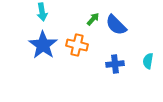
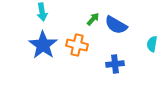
blue semicircle: rotated 15 degrees counterclockwise
cyan semicircle: moved 4 px right, 17 px up
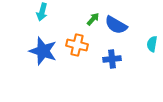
cyan arrow: rotated 24 degrees clockwise
blue star: moved 6 px down; rotated 16 degrees counterclockwise
blue cross: moved 3 px left, 5 px up
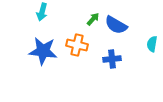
blue star: rotated 12 degrees counterclockwise
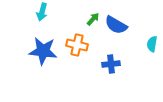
blue cross: moved 1 px left, 5 px down
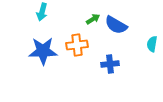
green arrow: rotated 16 degrees clockwise
orange cross: rotated 20 degrees counterclockwise
blue star: rotated 8 degrees counterclockwise
blue cross: moved 1 px left
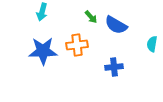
green arrow: moved 2 px left, 2 px up; rotated 80 degrees clockwise
blue cross: moved 4 px right, 3 px down
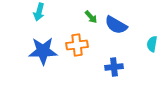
cyan arrow: moved 3 px left
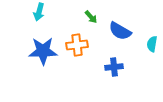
blue semicircle: moved 4 px right, 6 px down
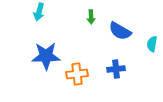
green arrow: rotated 40 degrees clockwise
orange cross: moved 29 px down
blue star: moved 3 px right, 5 px down
blue cross: moved 2 px right, 2 px down
